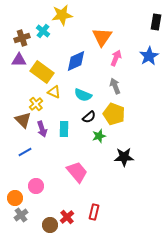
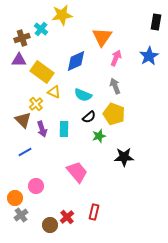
cyan cross: moved 2 px left, 2 px up
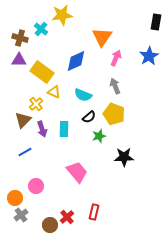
brown cross: moved 2 px left; rotated 35 degrees clockwise
brown triangle: rotated 30 degrees clockwise
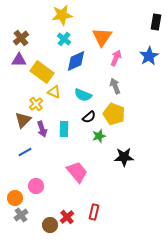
cyan cross: moved 23 px right, 10 px down
brown cross: moved 1 px right; rotated 35 degrees clockwise
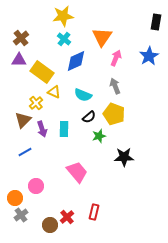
yellow star: moved 1 px right, 1 px down
yellow cross: moved 1 px up
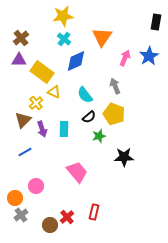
pink arrow: moved 9 px right
cyan semicircle: moved 2 px right; rotated 30 degrees clockwise
